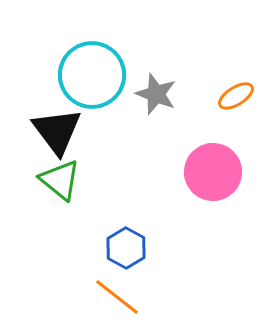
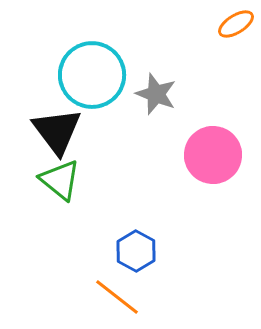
orange ellipse: moved 72 px up
pink circle: moved 17 px up
blue hexagon: moved 10 px right, 3 px down
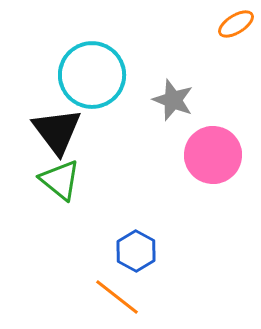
gray star: moved 17 px right, 6 px down
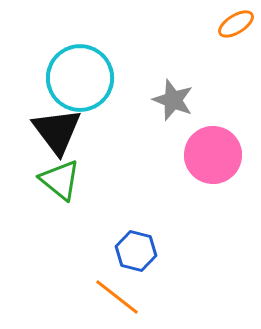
cyan circle: moved 12 px left, 3 px down
blue hexagon: rotated 15 degrees counterclockwise
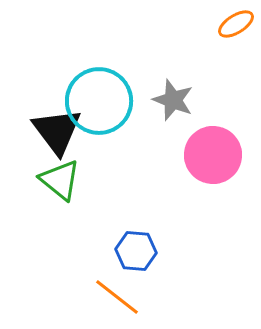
cyan circle: moved 19 px right, 23 px down
blue hexagon: rotated 9 degrees counterclockwise
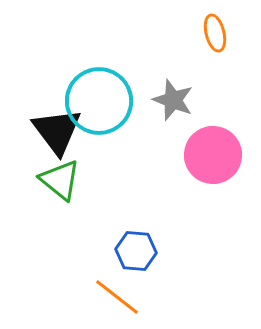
orange ellipse: moved 21 px left, 9 px down; rotated 72 degrees counterclockwise
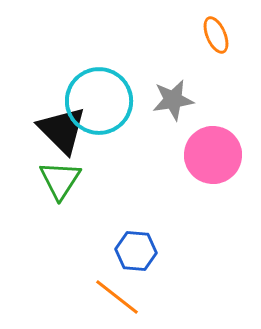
orange ellipse: moved 1 px right, 2 px down; rotated 9 degrees counterclockwise
gray star: rotated 30 degrees counterclockwise
black triangle: moved 5 px right, 1 px up; rotated 8 degrees counterclockwise
green triangle: rotated 24 degrees clockwise
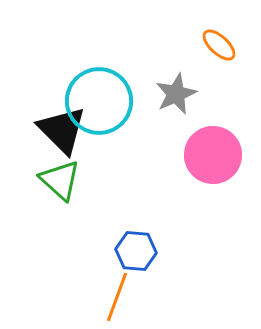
orange ellipse: moved 3 px right, 10 px down; rotated 24 degrees counterclockwise
gray star: moved 3 px right, 6 px up; rotated 15 degrees counterclockwise
green triangle: rotated 21 degrees counterclockwise
orange line: rotated 72 degrees clockwise
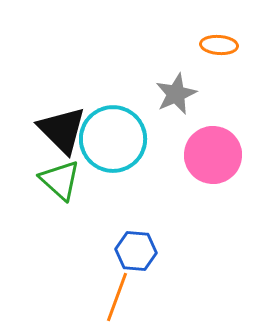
orange ellipse: rotated 39 degrees counterclockwise
cyan circle: moved 14 px right, 38 px down
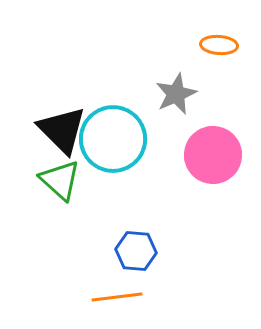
orange line: rotated 63 degrees clockwise
